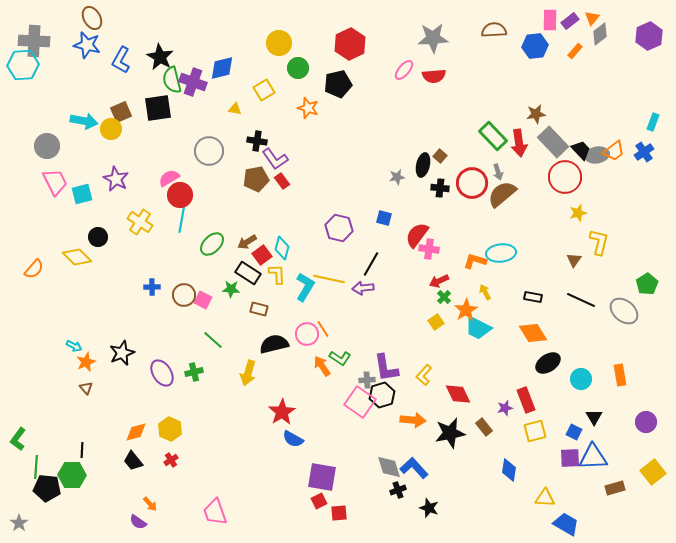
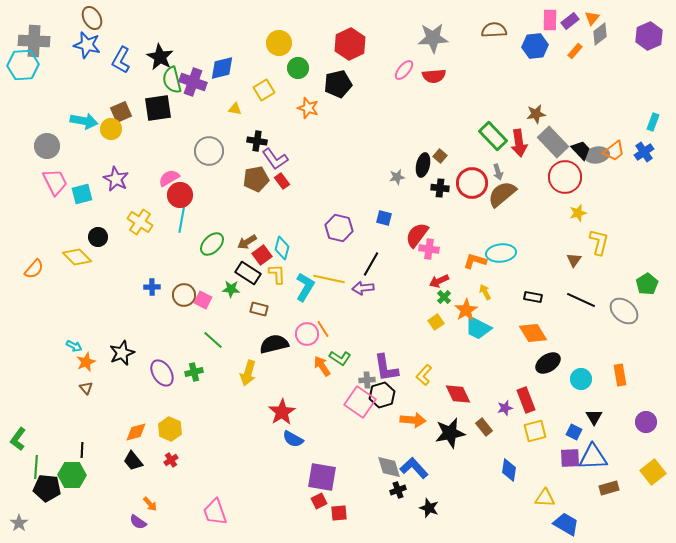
brown rectangle at (615, 488): moved 6 px left
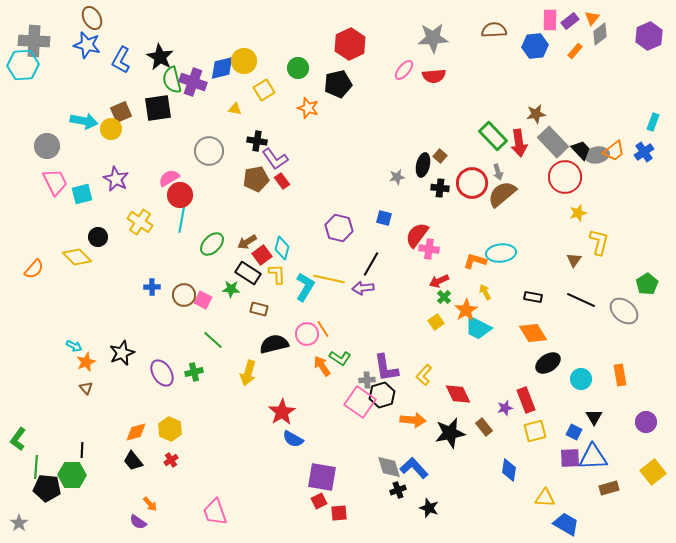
yellow circle at (279, 43): moved 35 px left, 18 px down
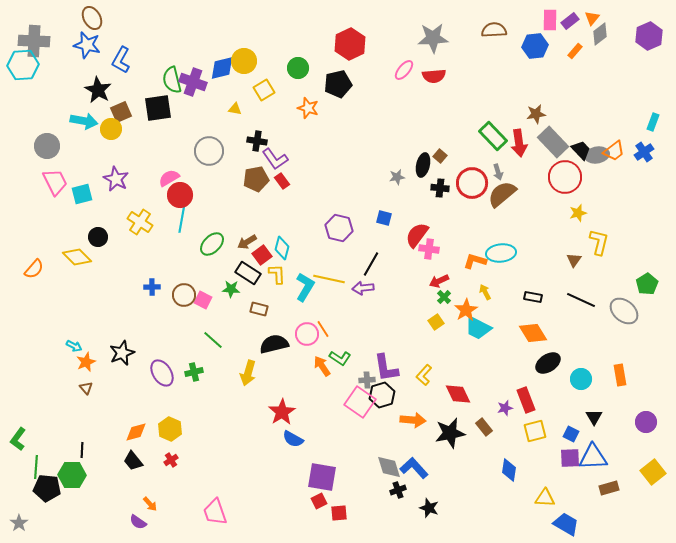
black star at (160, 57): moved 62 px left, 33 px down
blue square at (574, 432): moved 3 px left, 2 px down
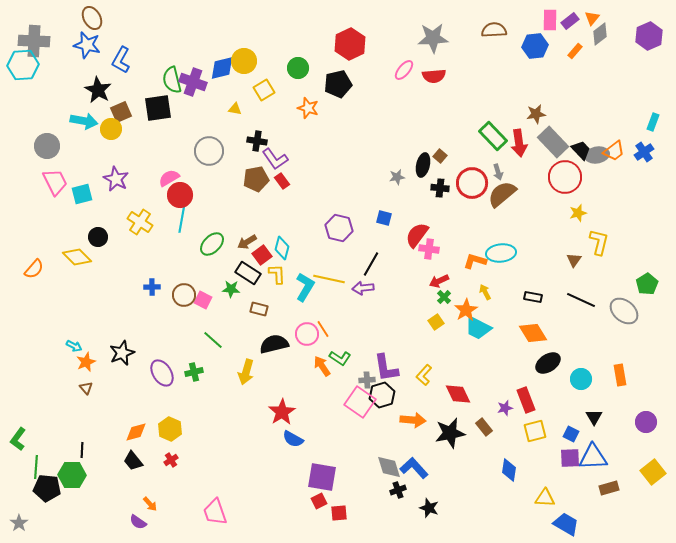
yellow arrow at (248, 373): moved 2 px left, 1 px up
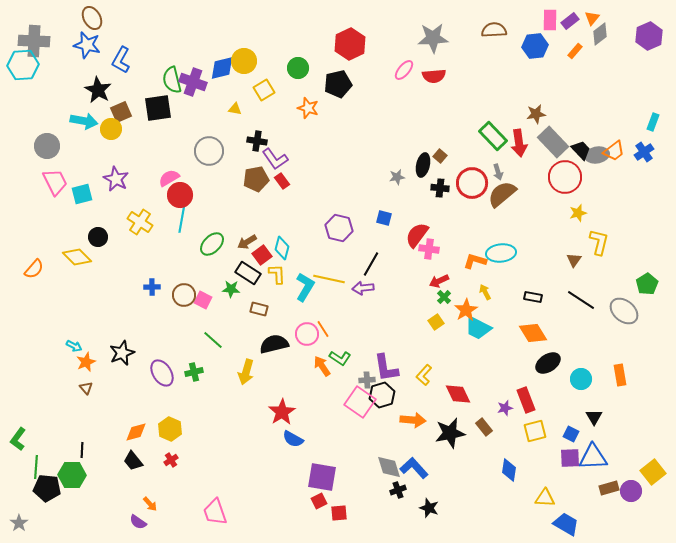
black line at (581, 300): rotated 8 degrees clockwise
purple circle at (646, 422): moved 15 px left, 69 px down
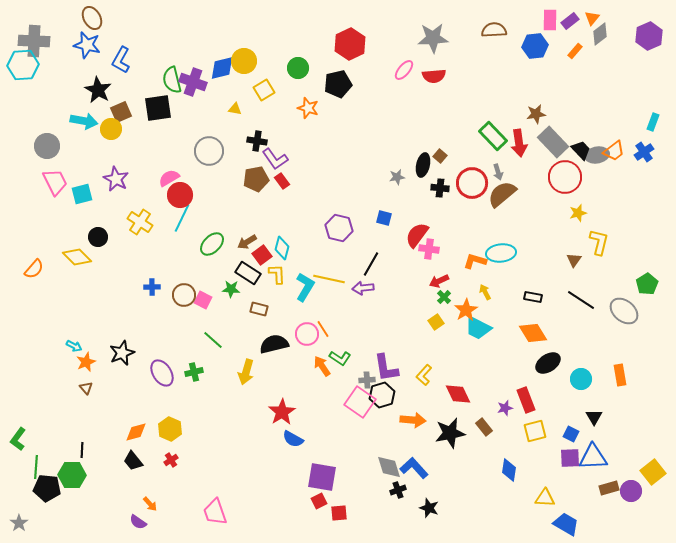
cyan line at (182, 218): rotated 16 degrees clockwise
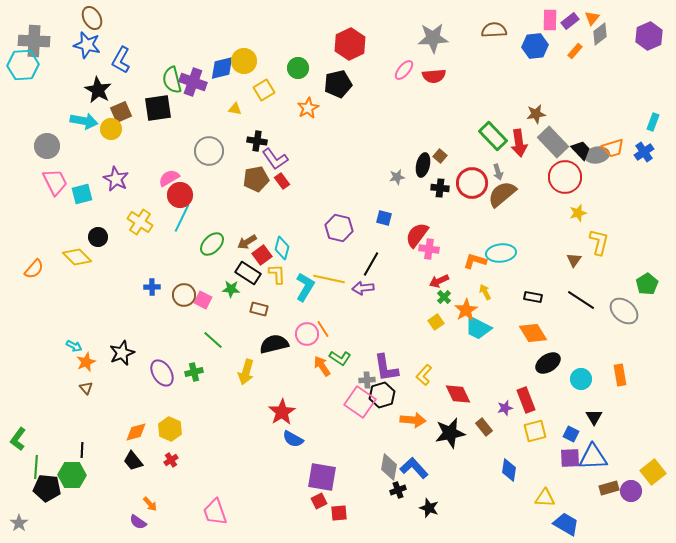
orange star at (308, 108): rotated 25 degrees clockwise
orange trapezoid at (614, 151): moved 1 px left, 3 px up; rotated 20 degrees clockwise
gray diamond at (389, 467): rotated 28 degrees clockwise
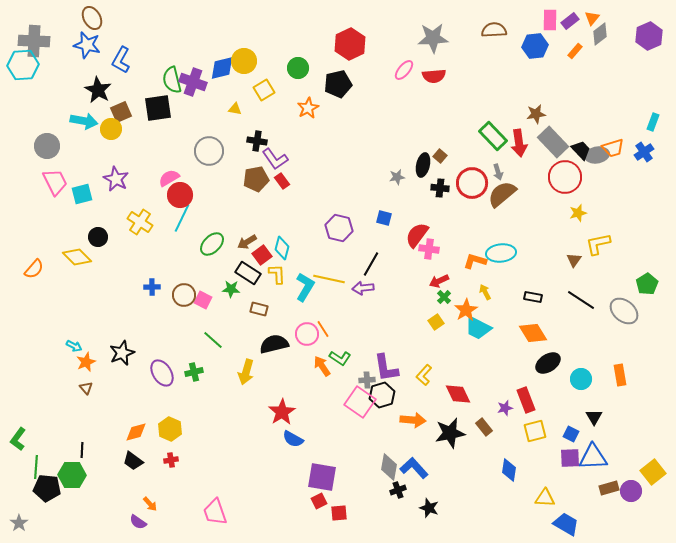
yellow L-shape at (599, 242): moved 1 px left, 2 px down; rotated 116 degrees counterclockwise
red cross at (171, 460): rotated 24 degrees clockwise
black trapezoid at (133, 461): rotated 15 degrees counterclockwise
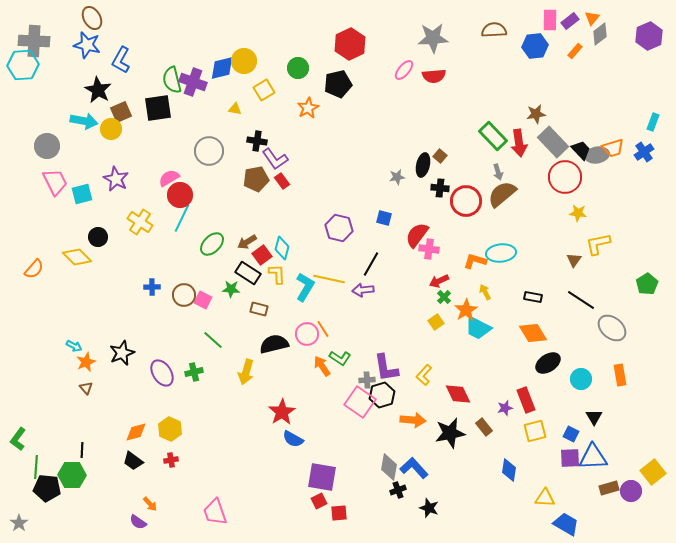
red circle at (472, 183): moved 6 px left, 18 px down
yellow star at (578, 213): rotated 24 degrees clockwise
purple arrow at (363, 288): moved 2 px down
gray ellipse at (624, 311): moved 12 px left, 17 px down
